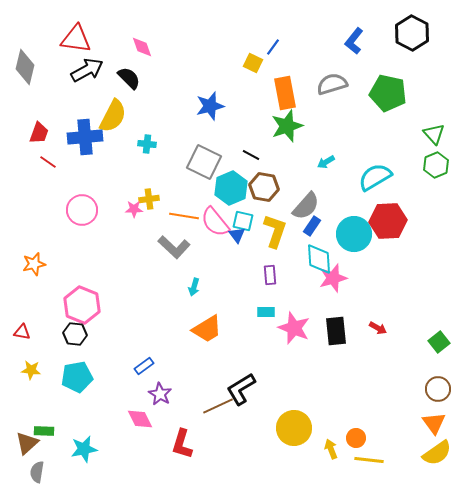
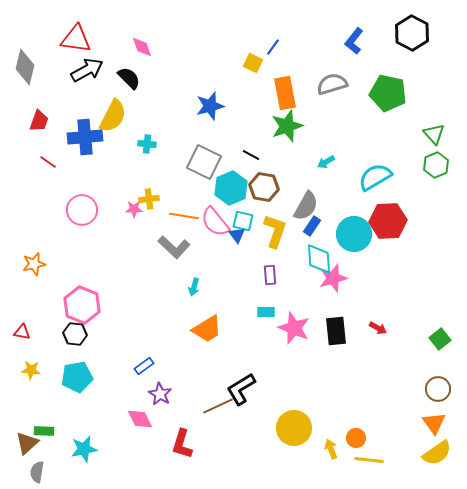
red trapezoid at (39, 133): moved 12 px up
gray semicircle at (306, 206): rotated 12 degrees counterclockwise
green square at (439, 342): moved 1 px right, 3 px up
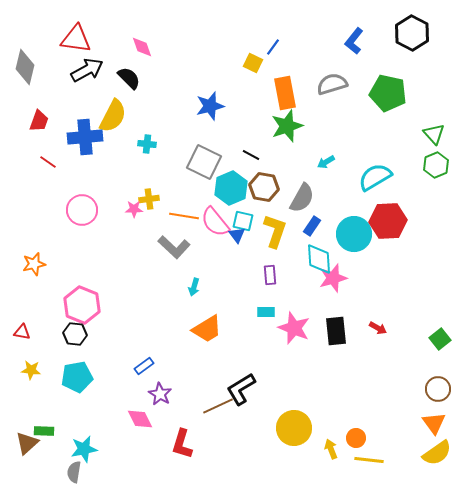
gray semicircle at (306, 206): moved 4 px left, 8 px up
gray semicircle at (37, 472): moved 37 px right
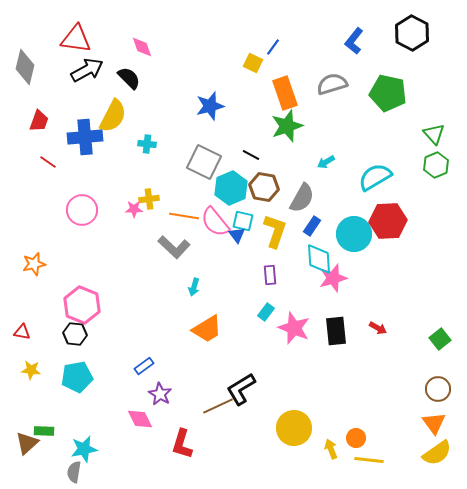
orange rectangle at (285, 93): rotated 8 degrees counterclockwise
cyan rectangle at (266, 312): rotated 54 degrees counterclockwise
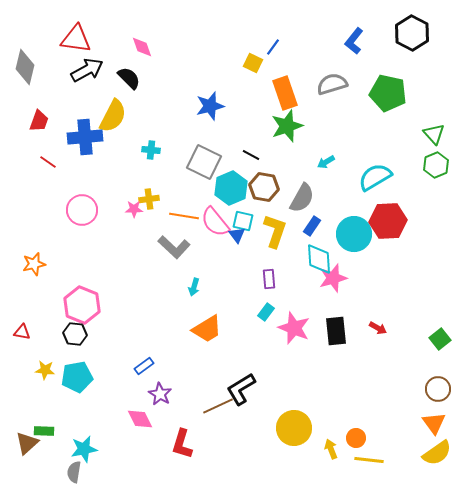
cyan cross at (147, 144): moved 4 px right, 6 px down
purple rectangle at (270, 275): moved 1 px left, 4 px down
yellow star at (31, 370): moved 14 px right
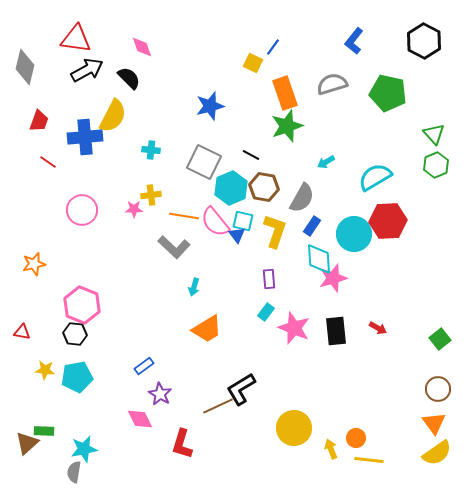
black hexagon at (412, 33): moved 12 px right, 8 px down
yellow cross at (149, 199): moved 2 px right, 4 px up
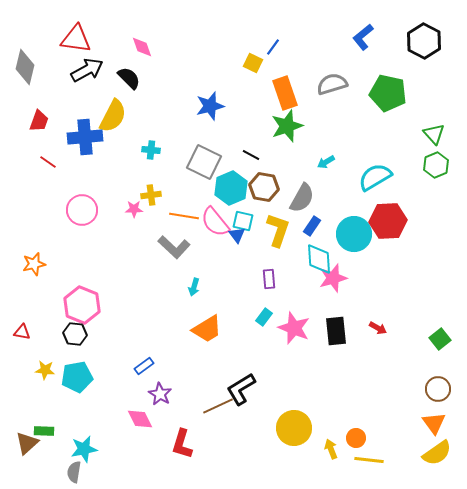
blue L-shape at (354, 41): moved 9 px right, 4 px up; rotated 12 degrees clockwise
yellow L-shape at (275, 231): moved 3 px right, 1 px up
cyan rectangle at (266, 312): moved 2 px left, 5 px down
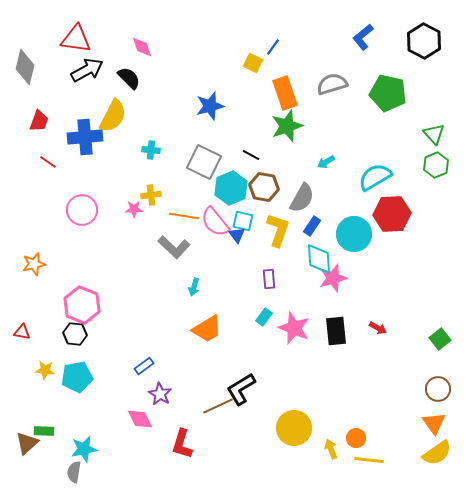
red hexagon at (388, 221): moved 4 px right, 7 px up
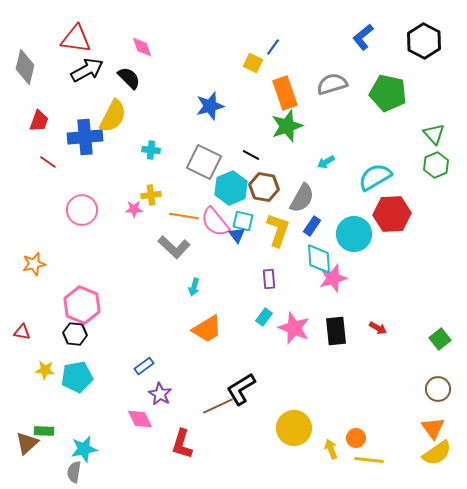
orange triangle at (434, 423): moved 1 px left, 5 px down
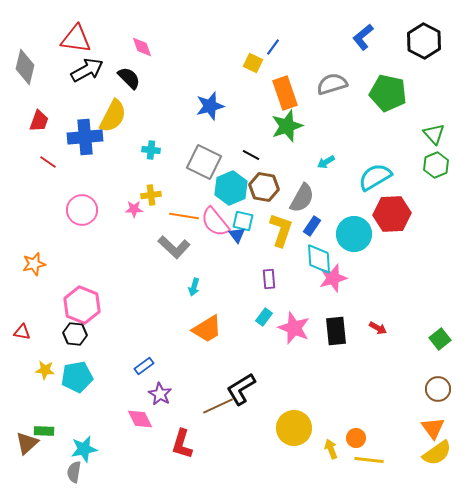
yellow L-shape at (278, 230): moved 3 px right
